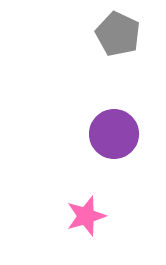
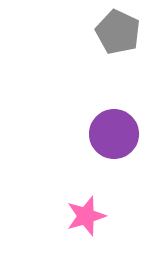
gray pentagon: moved 2 px up
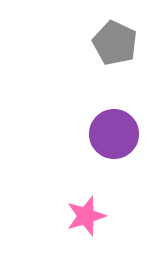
gray pentagon: moved 3 px left, 11 px down
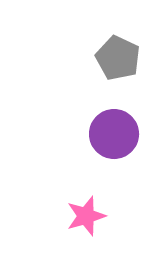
gray pentagon: moved 3 px right, 15 px down
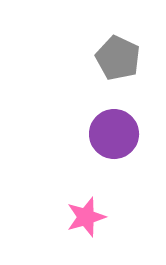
pink star: moved 1 px down
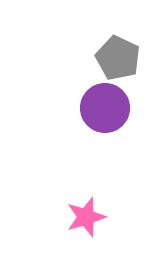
purple circle: moved 9 px left, 26 px up
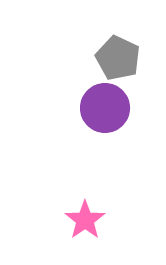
pink star: moved 1 px left, 3 px down; rotated 18 degrees counterclockwise
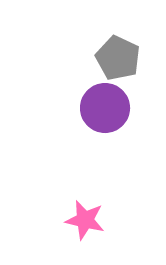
pink star: rotated 24 degrees counterclockwise
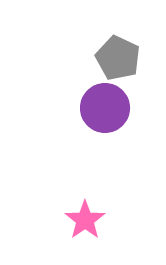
pink star: rotated 24 degrees clockwise
